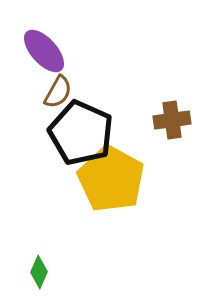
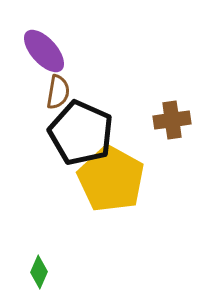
brown semicircle: rotated 20 degrees counterclockwise
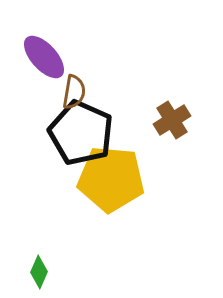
purple ellipse: moved 6 px down
brown semicircle: moved 16 px right
brown cross: rotated 24 degrees counterclockwise
yellow pentagon: rotated 24 degrees counterclockwise
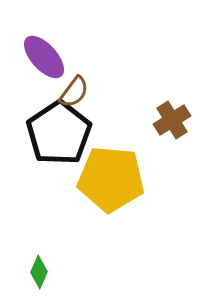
brown semicircle: rotated 28 degrees clockwise
black pentagon: moved 22 px left; rotated 14 degrees clockwise
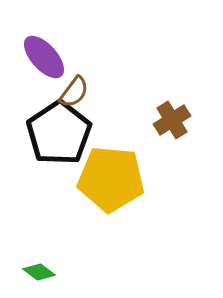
green diamond: rotated 76 degrees counterclockwise
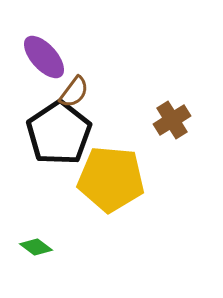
green diamond: moved 3 px left, 25 px up
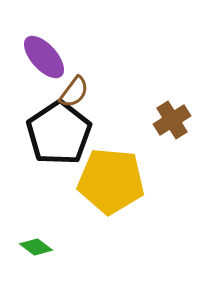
yellow pentagon: moved 2 px down
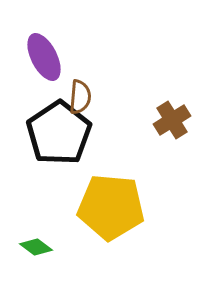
purple ellipse: rotated 15 degrees clockwise
brown semicircle: moved 6 px right, 5 px down; rotated 32 degrees counterclockwise
yellow pentagon: moved 26 px down
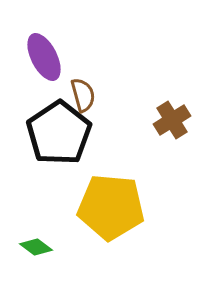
brown semicircle: moved 3 px right, 2 px up; rotated 20 degrees counterclockwise
